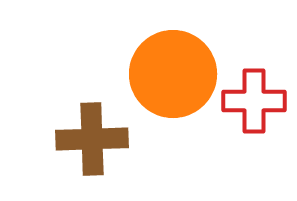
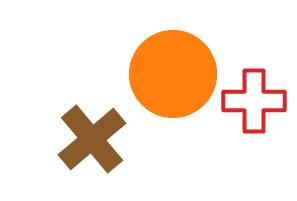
brown cross: rotated 38 degrees counterclockwise
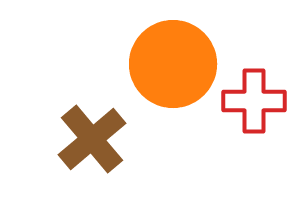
orange circle: moved 10 px up
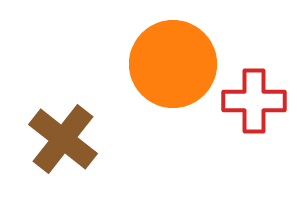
brown cross: moved 29 px left; rotated 12 degrees counterclockwise
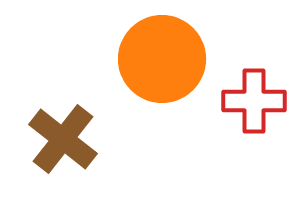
orange circle: moved 11 px left, 5 px up
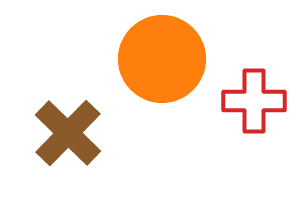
brown cross: moved 5 px right, 6 px up; rotated 6 degrees clockwise
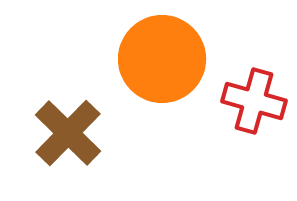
red cross: rotated 16 degrees clockwise
